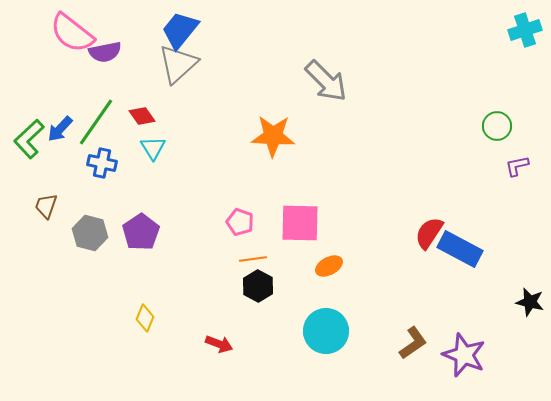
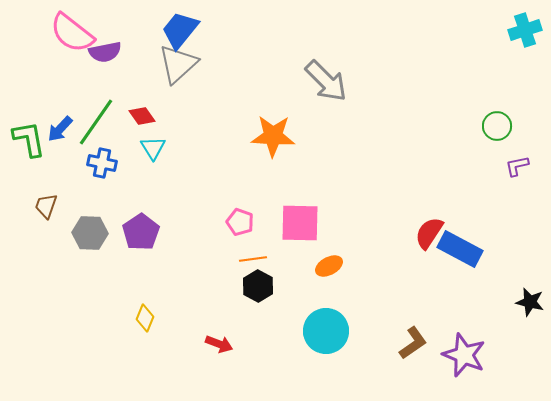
green L-shape: rotated 123 degrees clockwise
gray hexagon: rotated 12 degrees counterclockwise
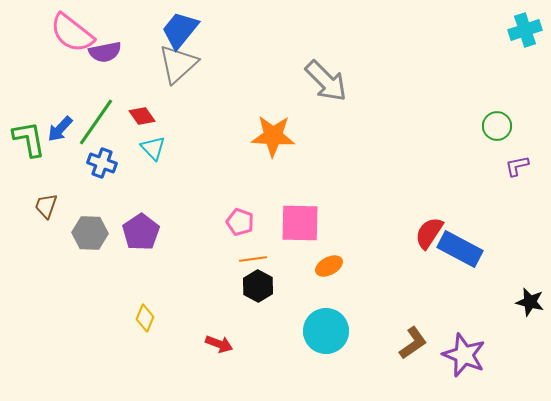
cyan triangle: rotated 12 degrees counterclockwise
blue cross: rotated 8 degrees clockwise
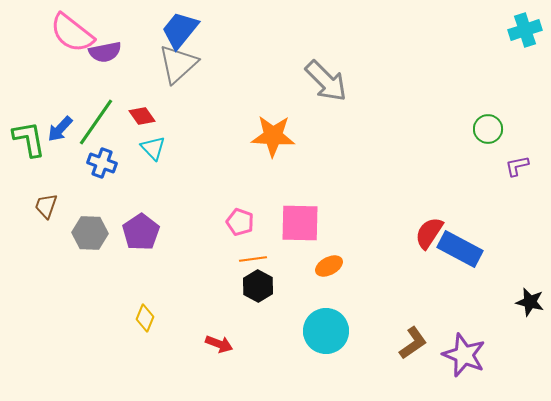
green circle: moved 9 px left, 3 px down
